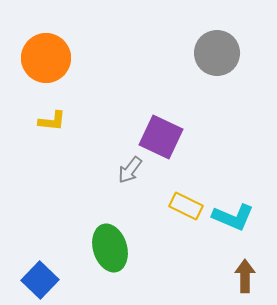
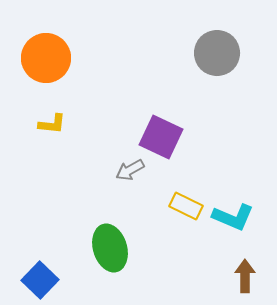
yellow L-shape: moved 3 px down
gray arrow: rotated 24 degrees clockwise
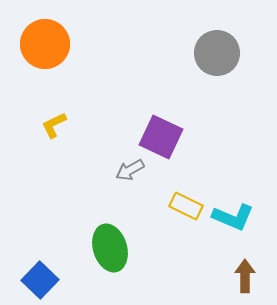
orange circle: moved 1 px left, 14 px up
yellow L-shape: moved 2 px right, 1 px down; rotated 148 degrees clockwise
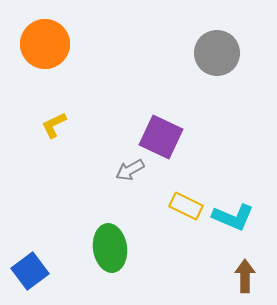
green ellipse: rotated 9 degrees clockwise
blue square: moved 10 px left, 9 px up; rotated 9 degrees clockwise
